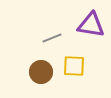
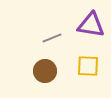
yellow square: moved 14 px right
brown circle: moved 4 px right, 1 px up
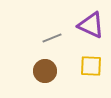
purple triangle: rotated 16 degrees clockwise
yellow square: moved 3 px right
